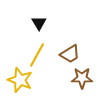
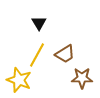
brown trapezoid: moved 5 px left
yellow star: moved 1 px left
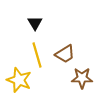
black triangle: moved 4 px left
yellow line: rotated 45 degrees counterclockwise
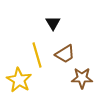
black triangle: moved 18 px right
yellow star: rotated 10 degrees clockwise
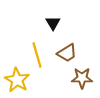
brown trapezoid: moved 2 px right, 1 px up
yellow star: moved 2 px left
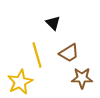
black triangle: rotated 14 degrees counterclockwise
brown trapezoid: moved 2 px right
yellow star: moved 3 px right, 2 px down; rotated 15 degrees clockwise
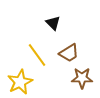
yellow line: rotated 20 degrees counterclockwise
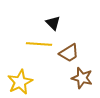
yellow line: moved 2 px right, 11 px up; rotated 50 degrees counterclockwise
brown star: rotated 15 degrees clockwise
